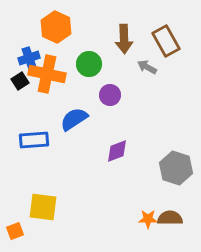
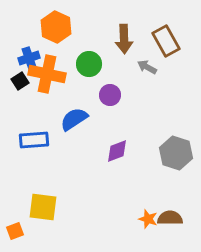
gray hexagon: moved 15 px up
orange star: rotated 18 degrees clockwise
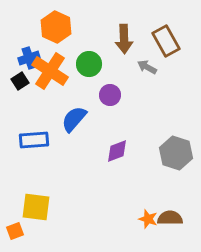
orange cross: moved 3 px right, 3 px up; rotated 21 degrees clockwise
blue semicircle: rotated 16 degrees counterclockwise
yellow square: moved 7 px left
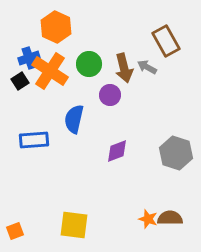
brown arrow: moved 29 px down; rotated 12 degrees counterclockwise
blue semicircle: rotated 28 degrees counterclockwise
yellow square: moved 38 px right, 18 px down
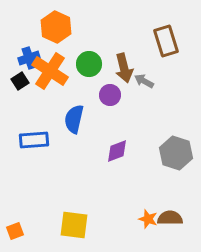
brown rectangle: rotated 12 degrees clockwise
gray arrow: moved 3 px left, 14 px down
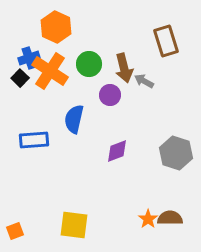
black square: moved 3 px up; rotated 12 degrees counterclockwise
orange star: rotated 18 degrees clockwise
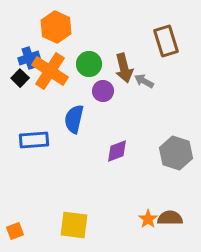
purple circle: moved 7 px left, 4 px up
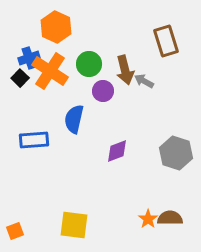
brown arrow: moved 1 px right, 2 px down
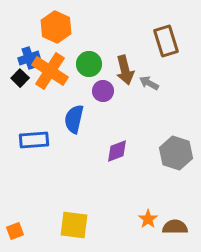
gray arrow: moved 5 px right, 2 px down
brown semicircle: moved 5 px right, 9 px down
